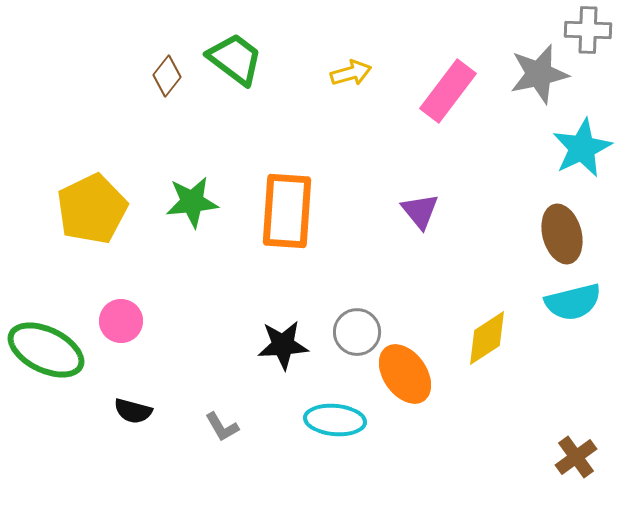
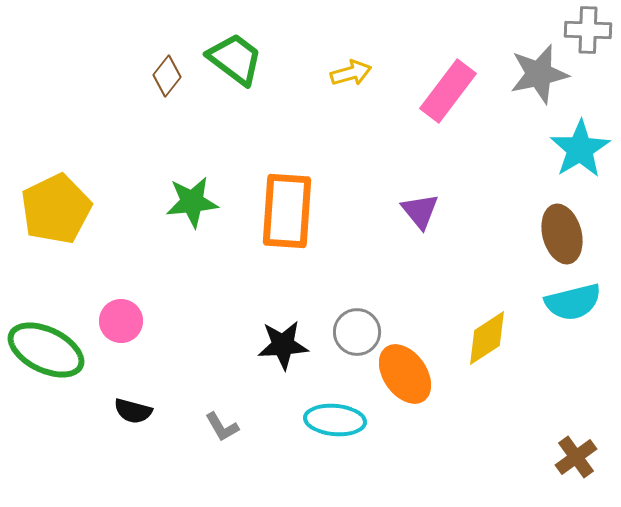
cyan star: moved 2 px left, 1 px down; rotated 6 degrees counterclockwise
yellow pentagon: moved 36 px left
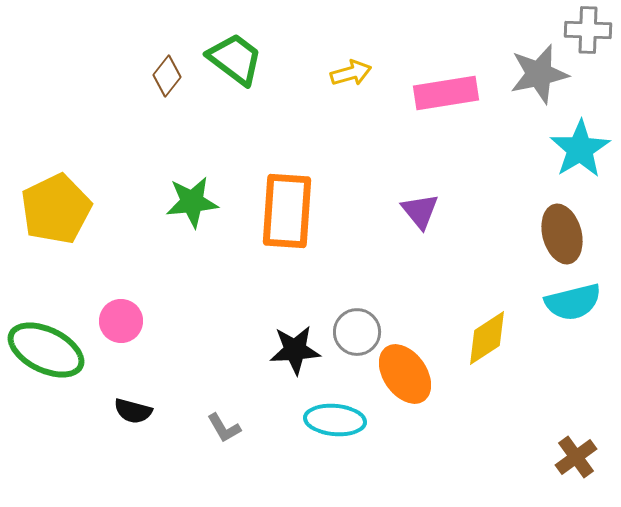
pink rectangle: moved 2 px left, 2 px down; rotated 44 degrees clockwise
black star: moved 12 px right, 5 px down
gray L-shape: moved 2 px right, 1 px down
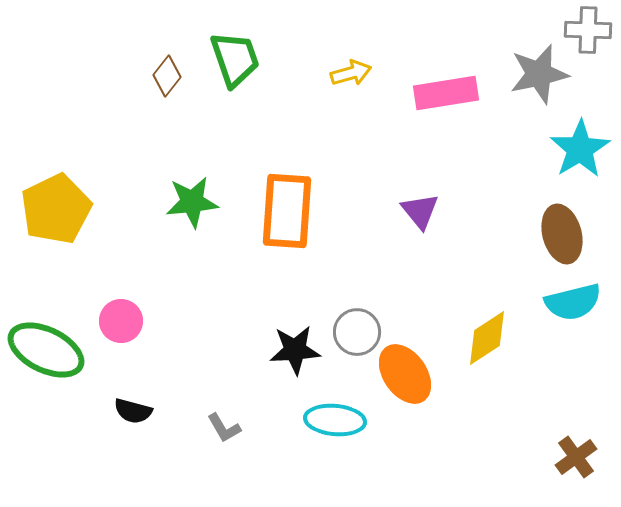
green trapezoid: rotated 34 degrees clockwise
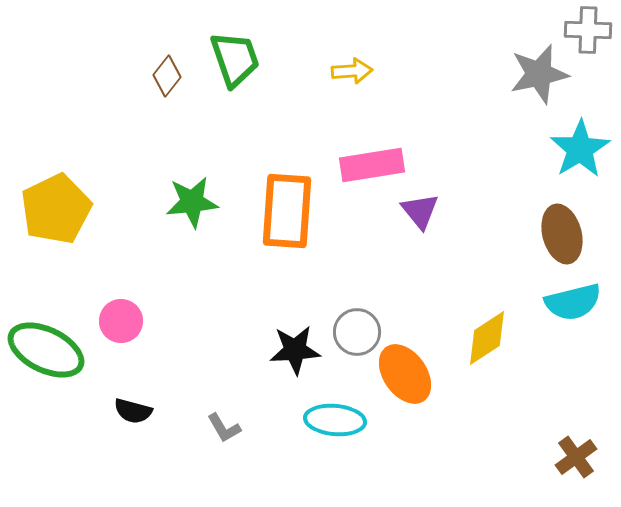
yellow arrow: moved 1 px right, 2 px up; rotated 12 degrees clockwise
pink rectangle: moved 74 px left, 72 px down
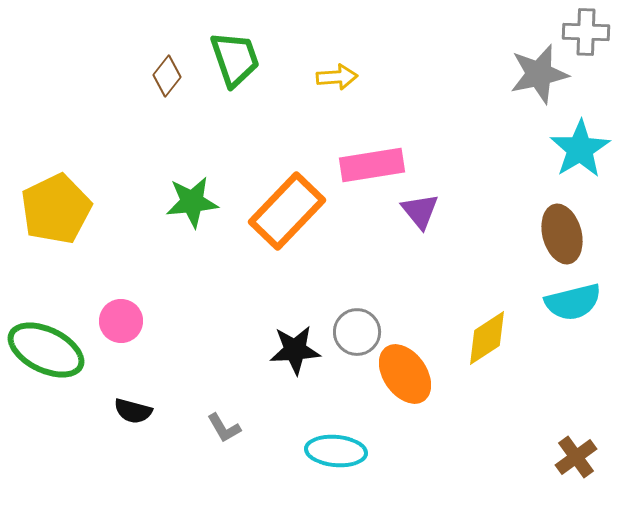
gray cross: moved 2 px left, 2 px down
yellow arrow: moved 15 px left, 6 px down
orange rectangle: rotated 40 degrees clockwise
cyan ellipse: moved 1 px right, 31 px down
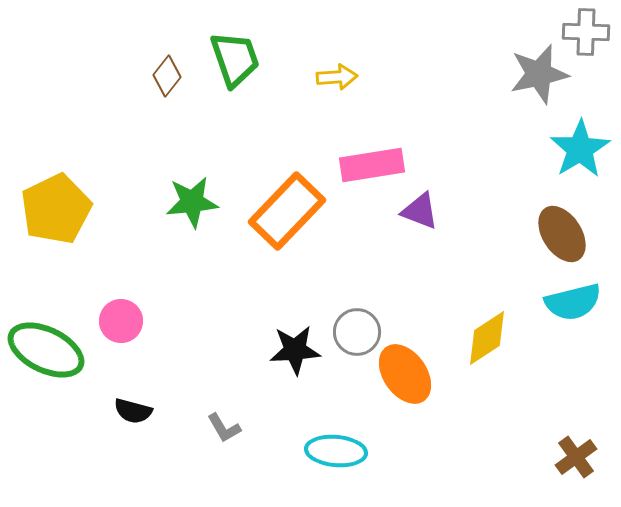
purple triangle: rotated 30 degrees counterclockwise
brown ellipse: rotated 18 degrees counterclockwise
